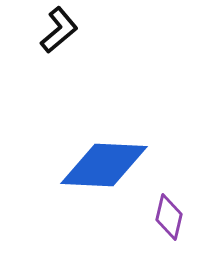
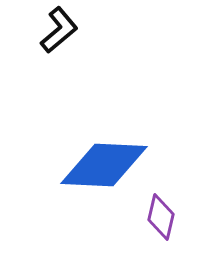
purple diamond: moved 8 px left
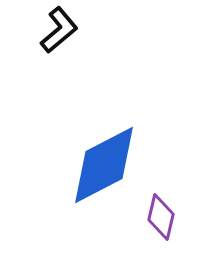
blue diamond: rotated 30 degrees counterclockwise
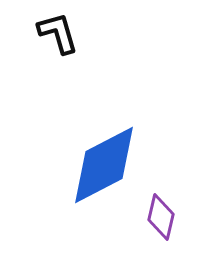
black L-shape: moved 1 px left, 3 px down; rotated 66 degrees counterclockwise
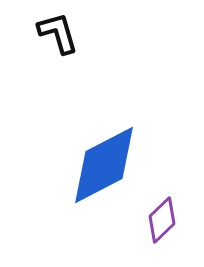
purple diamond: moved 1 px right, 3 px down; rotated 33 degrees clockwise
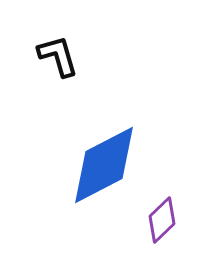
black L-shape: moved 23 px down
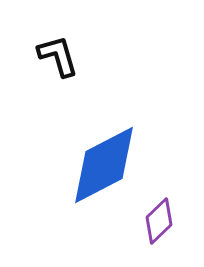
purple diamond: moved 3 px left, 1 px down
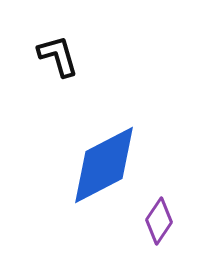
purple diamond: rotated 12 degrees counterclockwise
